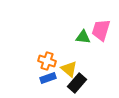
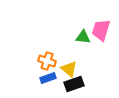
black rectangle: moved 3 px left, 1 px down; rotated 30 degrees clockwise
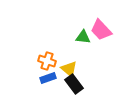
pink trapezoid: rotated 60 degrees counterclockwise
black rectangle: rotated 72 degrees clockwise
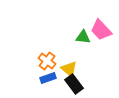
orange cross: rotated 18 degrees clockwise
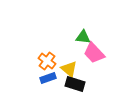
pink trapezoid: moved 7 px left, 23 px down
black rectangle: moved 1 px right; rotated 36 degrees counterclockwise
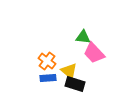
yellow triangle: moved 2 px down
blue rectangle: rotated 14 degrees clockwise
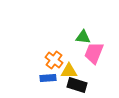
pink trapezoid: rotated 65 degrees clockwise
orange cross: moved 7 px right, 1 px up
yellow triangle: rotated 42 degrees counterclockwise
black rectangle: moved 2 px right, 1 px down
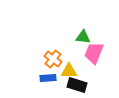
orange cross: moved 1 px left, 1 px up
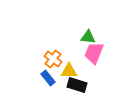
green triangle: moved 5 px right
blue rectangle: rotated 56 degrees clockwise
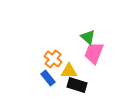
green triangle: rotated 35 degrees clockwise
